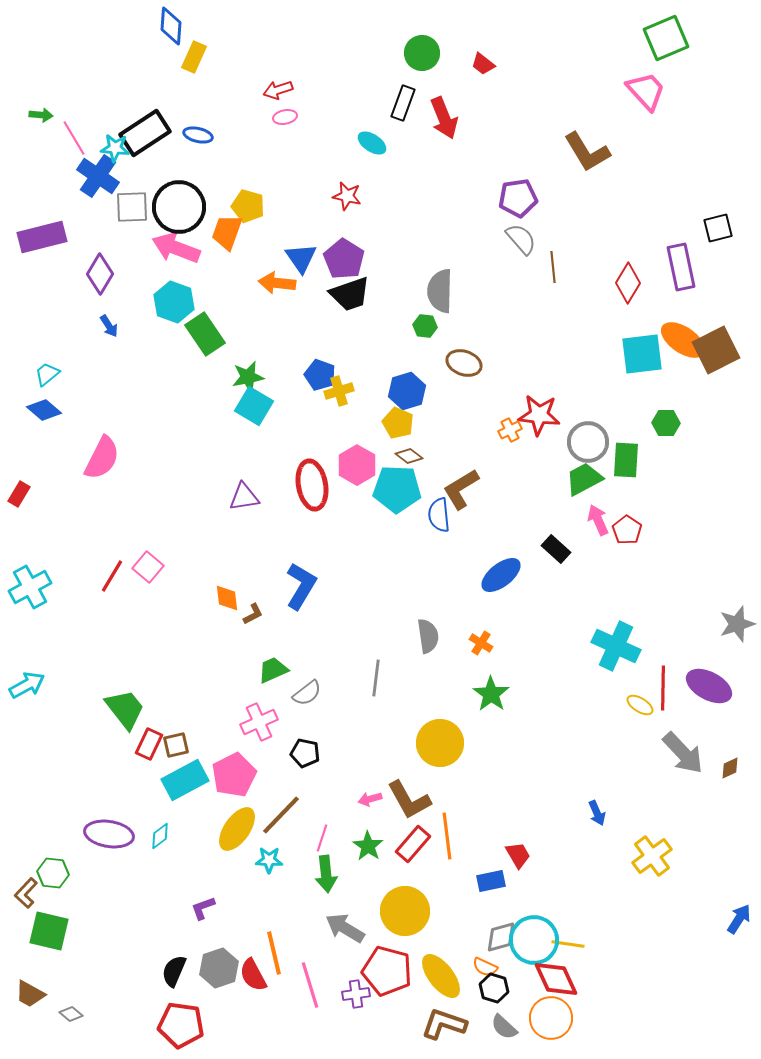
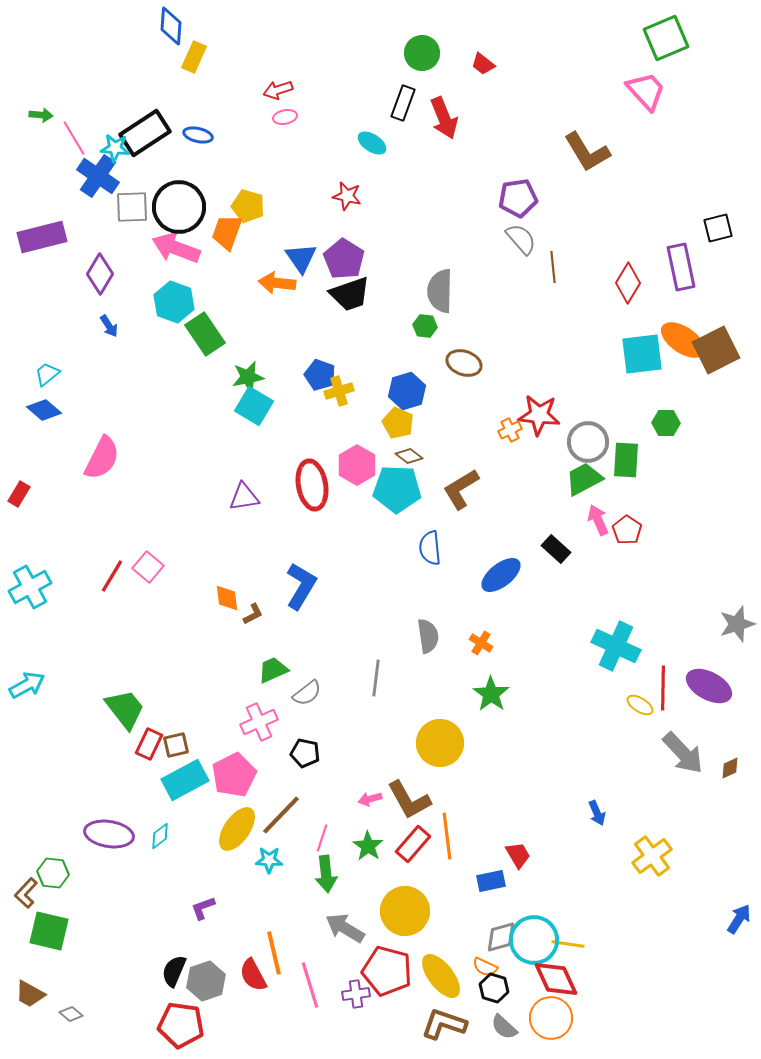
blue semicircle at (439, 515): moved 9 px left, 33 px down
gray hexagon at (219, 968): moved 13 px left, 13 px down
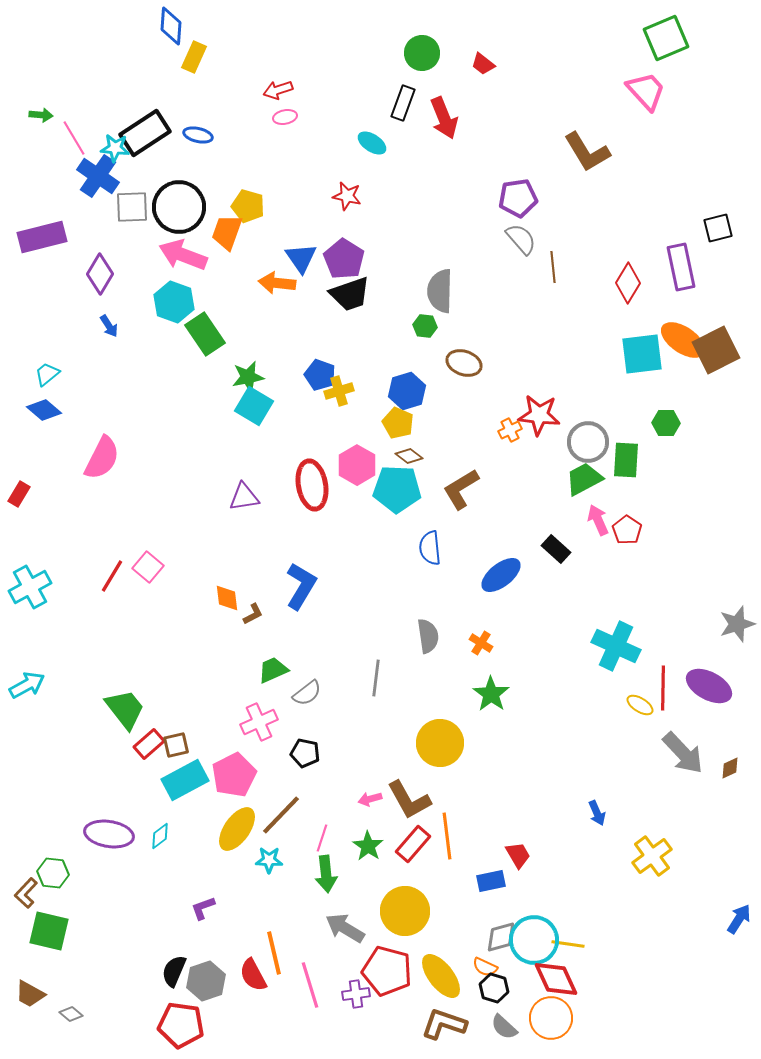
pink arrow at (176, 248): moved 7 px right, 7 px down
red rectangle at (149, 744): rotated 24 degrees clockwise
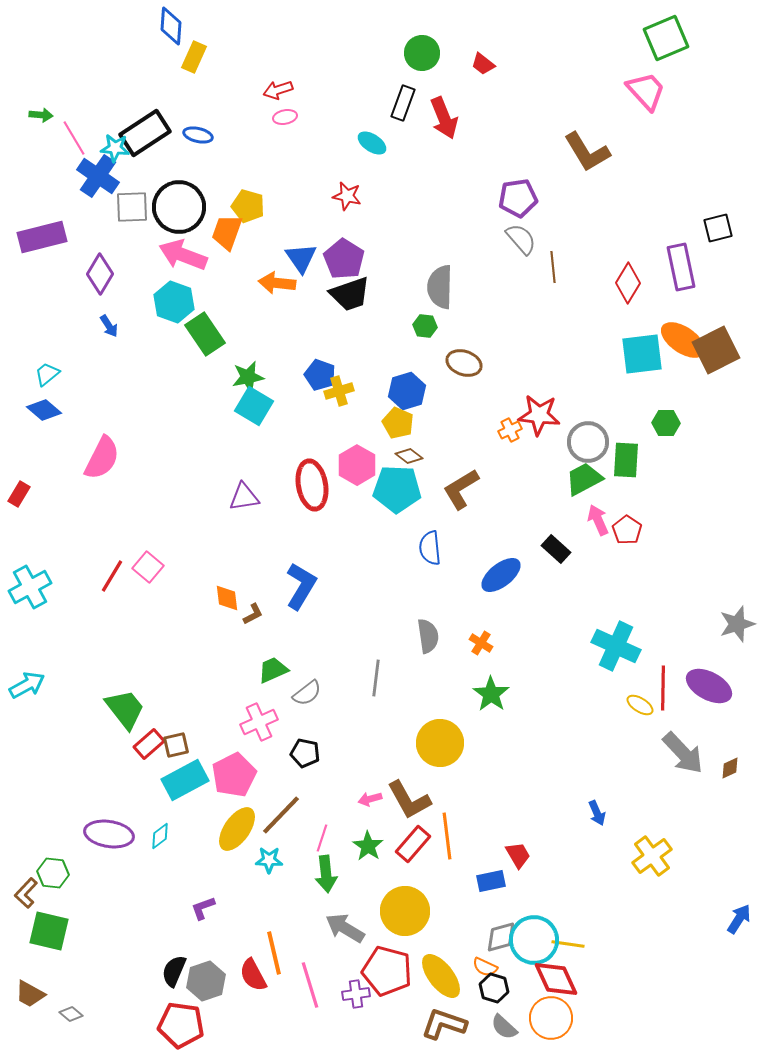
gray semicircle at (440, 291): moved 4 px up
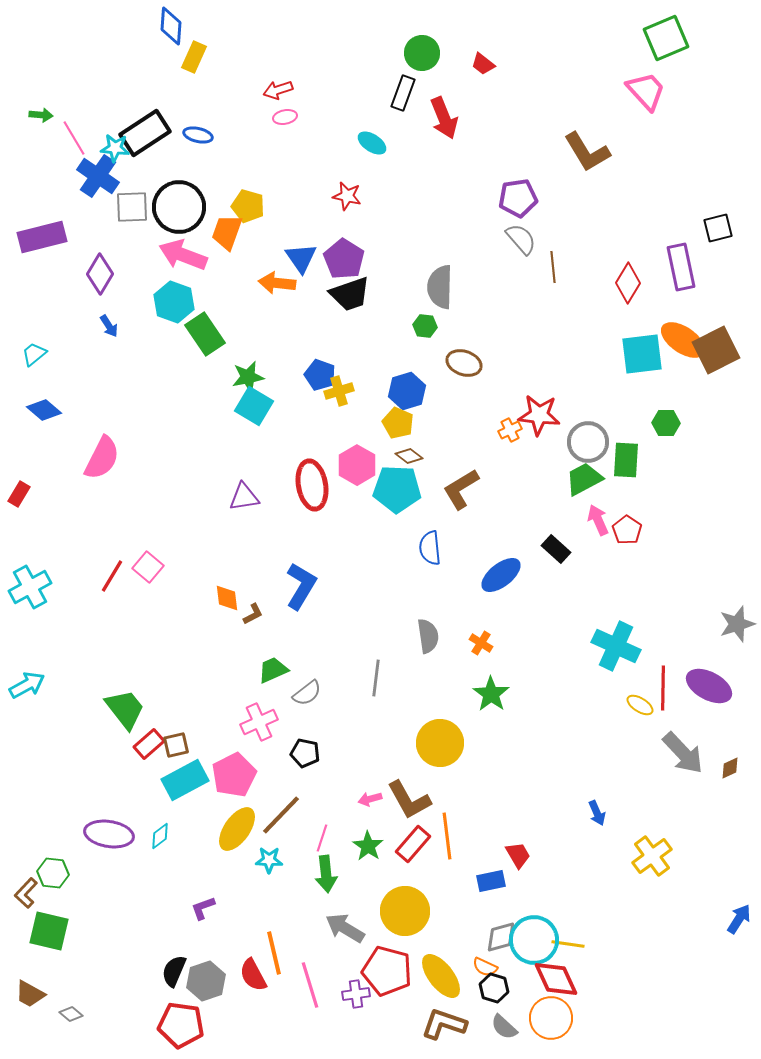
black rectangle at (403, 103): moved 10 px up
cyan trapezoid at (47, 374): moved 13 px left, 20 px up
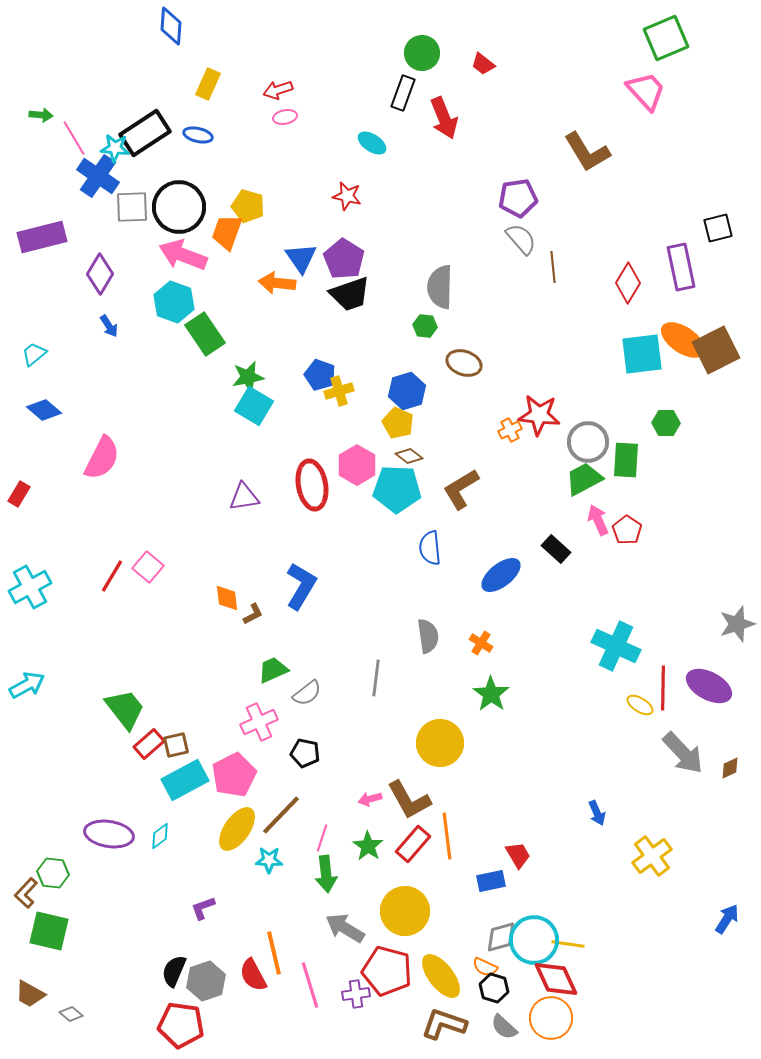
yellow rectangle at (194, 57): moved 14 px right, 27 px down
blue arrow at (739, 919): moved 12 px left
